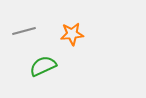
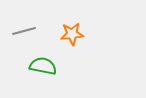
green semicircle: rotated 36 degrees clockwise
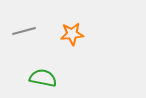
green semicircle: moved 12 px down
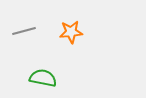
orange star: moved 1 px left, 2 px up
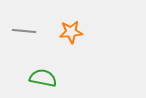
gray line: rotated 20 degrees clockwise
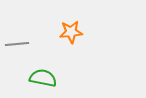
gray line: moved 7 px left, 13 px down; rotated 10 degrees counterclockwise
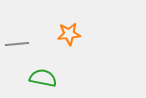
orange star: moved 2 px left, 2 px down
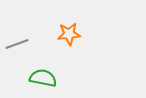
gray line: rotated 15 degrees counterclockwise
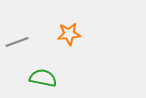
gray line: moved 2 px up
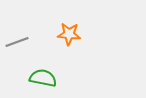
orange star: rotated 10 degrees clockwise
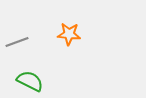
green semicircle: moved 13 px left, 3 px down; rotated 16 degrees clockwise
